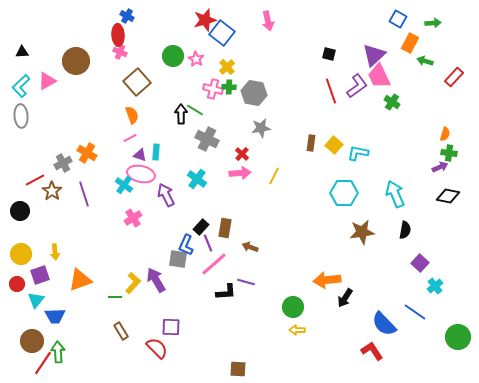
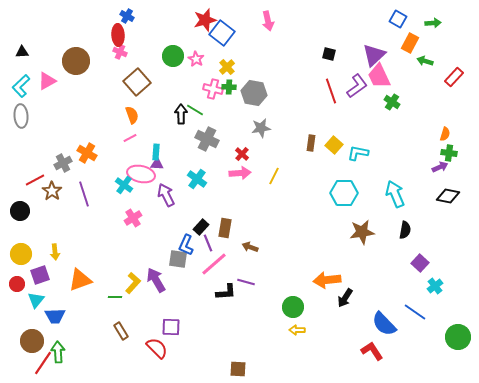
purple triangle at (140, 155): moved 17 px right, 9 px down; rotated 16 degrees counterclockwise
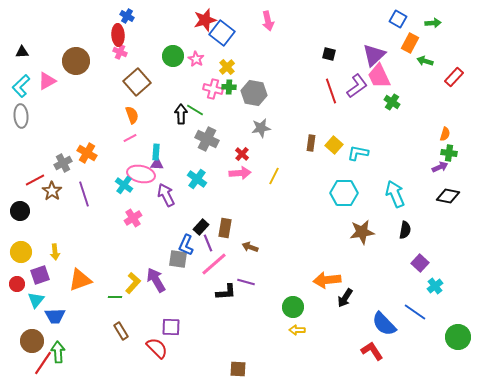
yellow circle at (21, 254): moved 2 px up
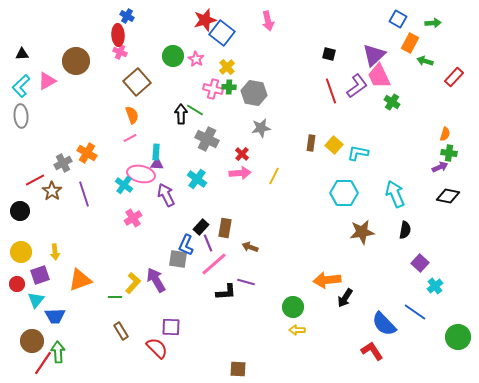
black triangle at (22, 52): moved 2 px down
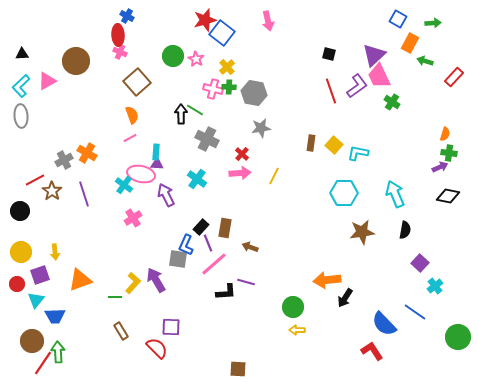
gray cross at (63, 163): moved 1 px right, 3 px up
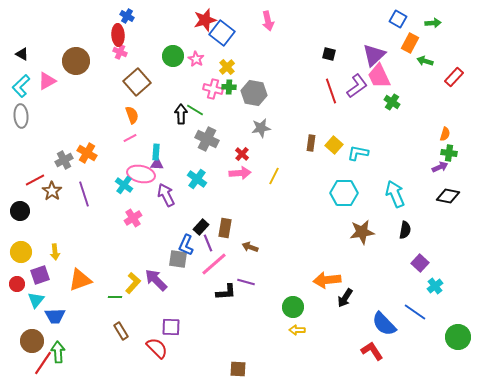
black triangle at (22, 54): rotated 32 degrees clockwise
purple arrow at (156, 280): rotated 15 degrees counterclockwise
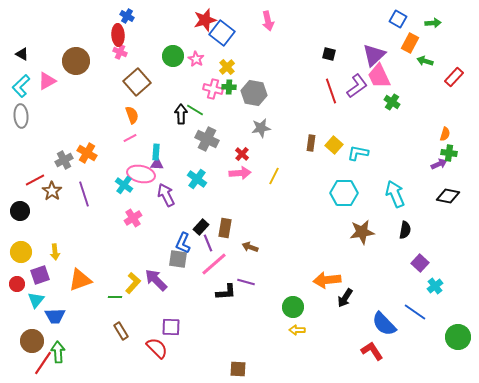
purple arrow at (440, 167): moved 1 px left, 3 px up
blue L-shape at (186, 245): moved 3 px left, 2 px up
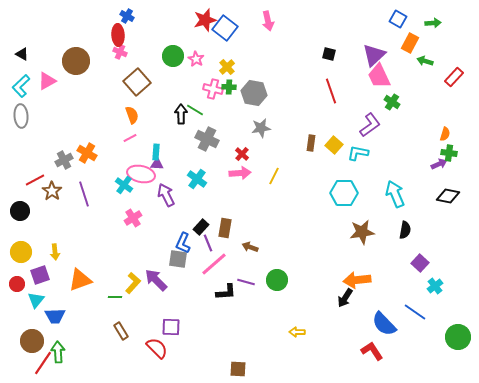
blue square at (222, 33): moved 3 px right, 5 px up
purple L-shape at (357, 86): moved 13 px right, 39 px down
orange arrow at (327, 280): moved 30 px right
green circle at (293, 307): moved 16 px left, 27 px up
yellow arrow at (297, 330): moved 2 px down
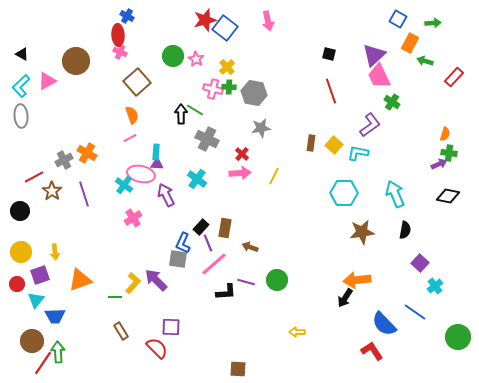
red line at (35, 180): moved 1 px left, 3 px up
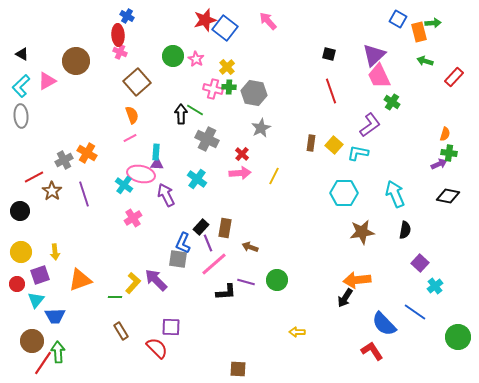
pink arrow at (268, 21): rotated 150 degrees clockwise
orange rectangle at (410, 43): moved 9 px right, 11 px up; rotated 42 degrees counterclockwise
gray star at (261, 128): rotated 18 degrees counterclockwise
